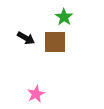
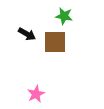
green star: moved 1 px up; rotated 24 degrees counterclockwise
black arrow: moved 1 px right, 4 px up
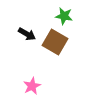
brown square: rotated 30 degrees clockwise
pink star: moved 4 px left, 8 px up
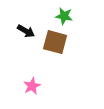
black arrow: moved 1 px left, 3 px up
brown square: rotated 15 degrees counterclockwise
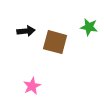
green star: moved 25 px right, 11 px down
black arrow: rotated 36 degrees counterclockwise
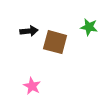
black arrow: moved 3 px right
pink star: rotated 18 degrees counterclockwise
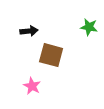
brown square: moved 4 px left, 13 px down
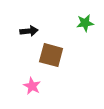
green star: moved 4 px left, 4 px up; rotated 18 degrees counterclockwise
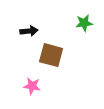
green star: moved 1 px left
pink star: rotated 18 degrees counterclockwise
